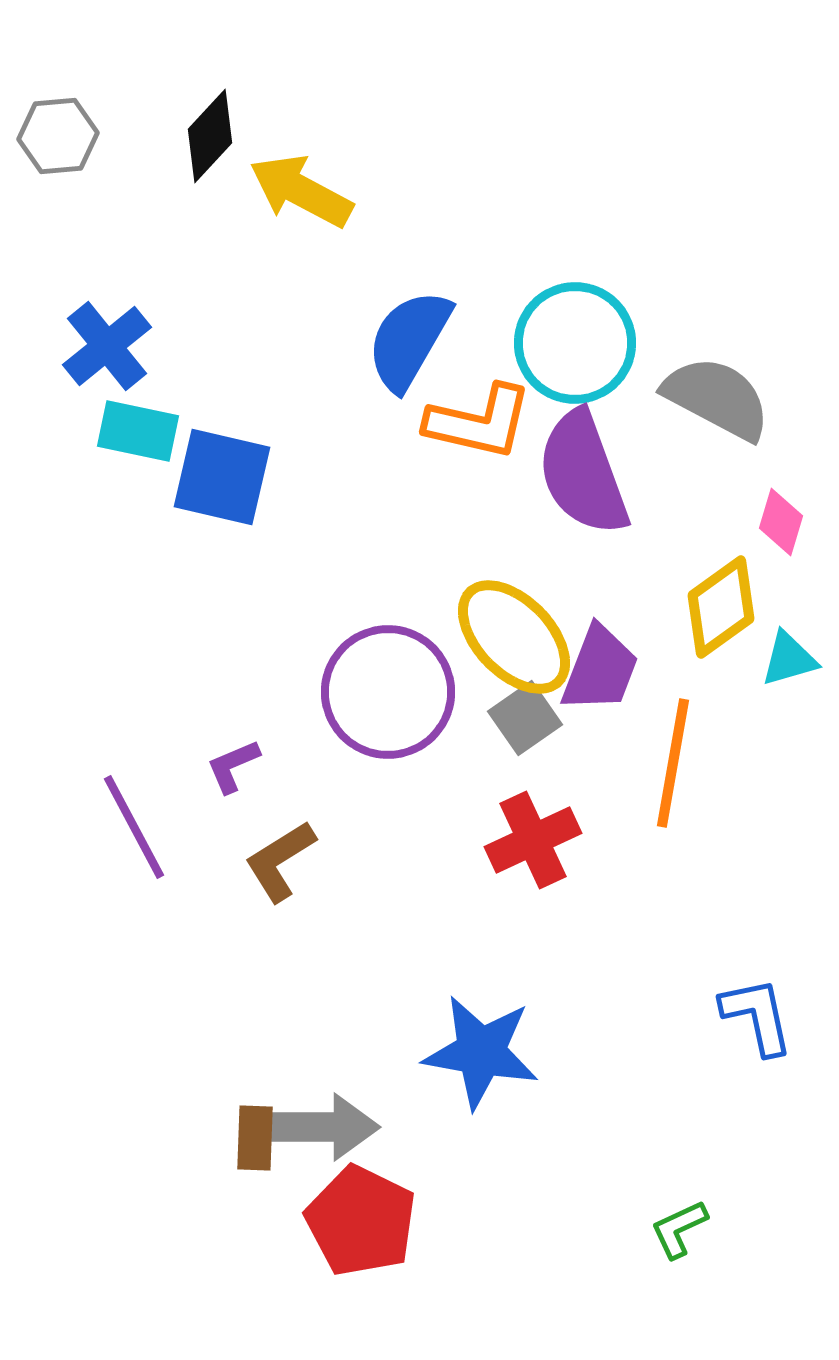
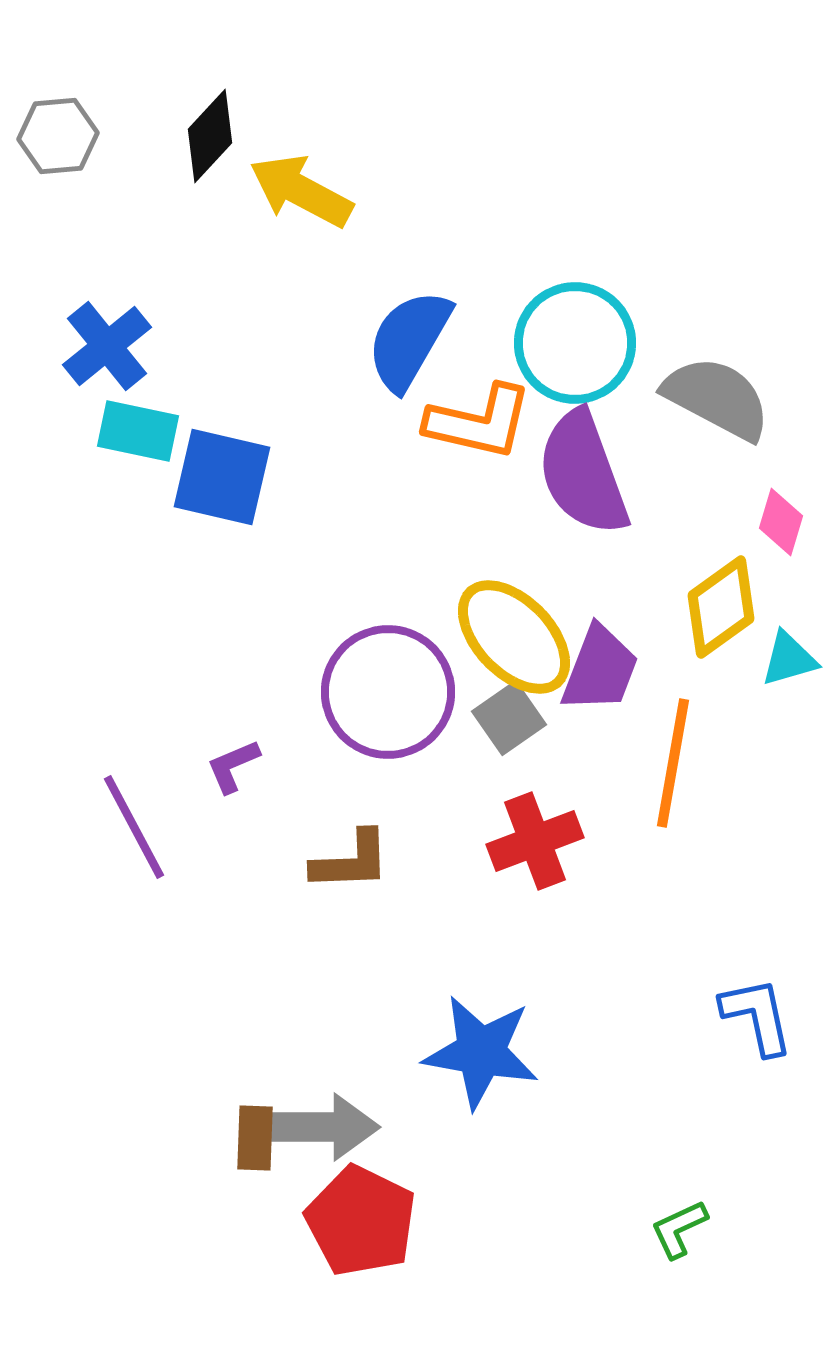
gray square: moved 16 px left
red cross: moved 2 px right, 1 px down; rotated 4 degrees clockwise
brown L-shape: moved 71 px right; rotated 150 degrees counterclockwise
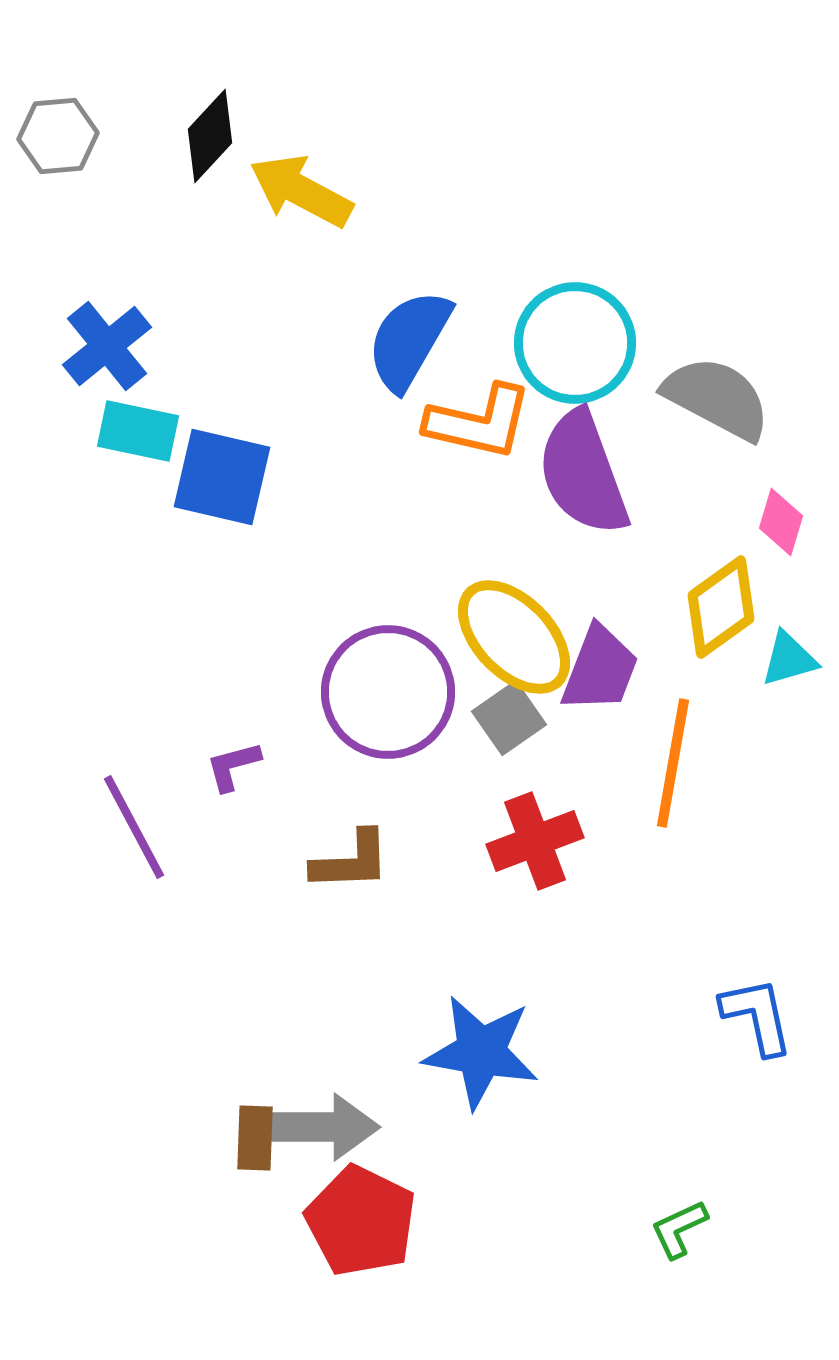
purple L-shape: rotated 8 degrees clockwise
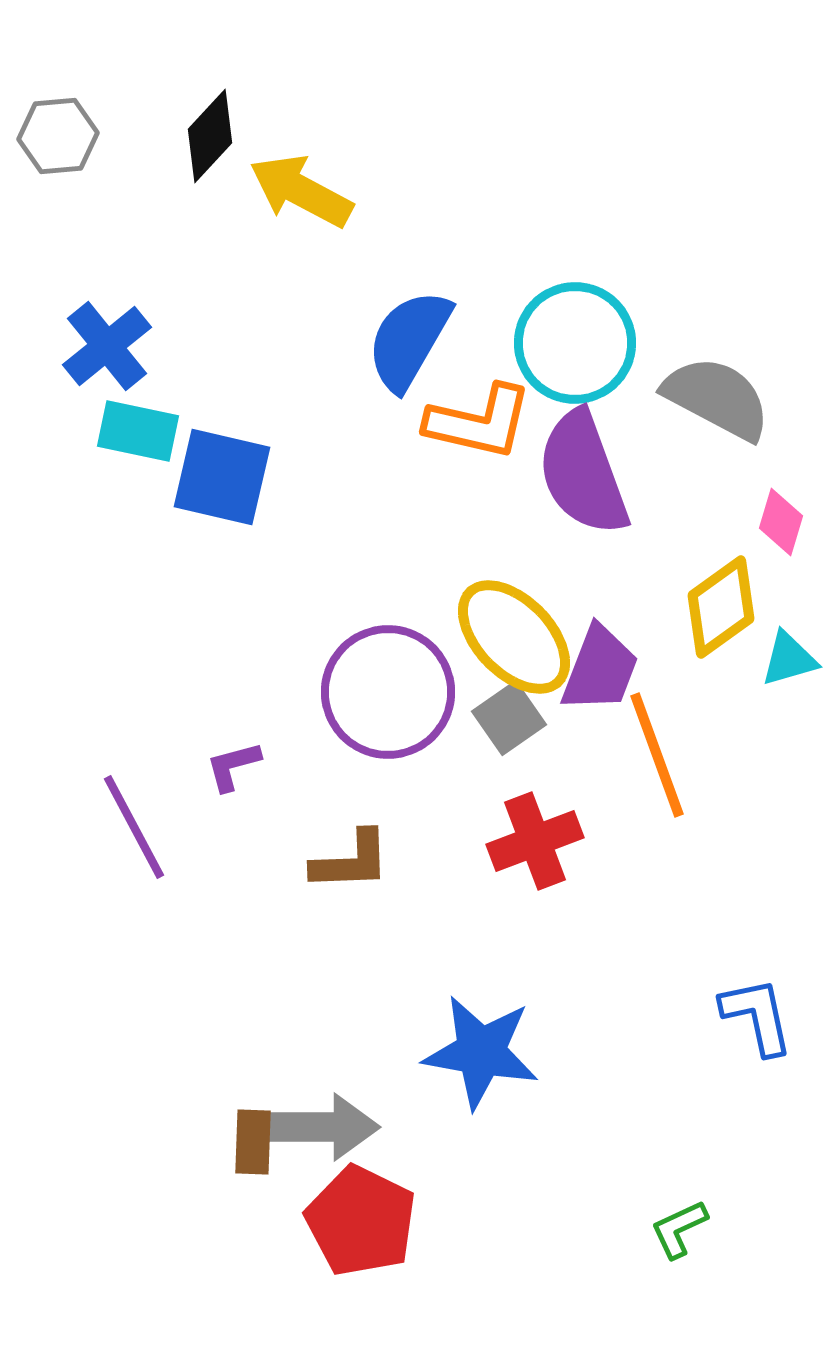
orange line: moved 16 px left, 8 px up; rotated 30 degrees counterclockwise
brown rectangle: moved 2 px left, 4 px down
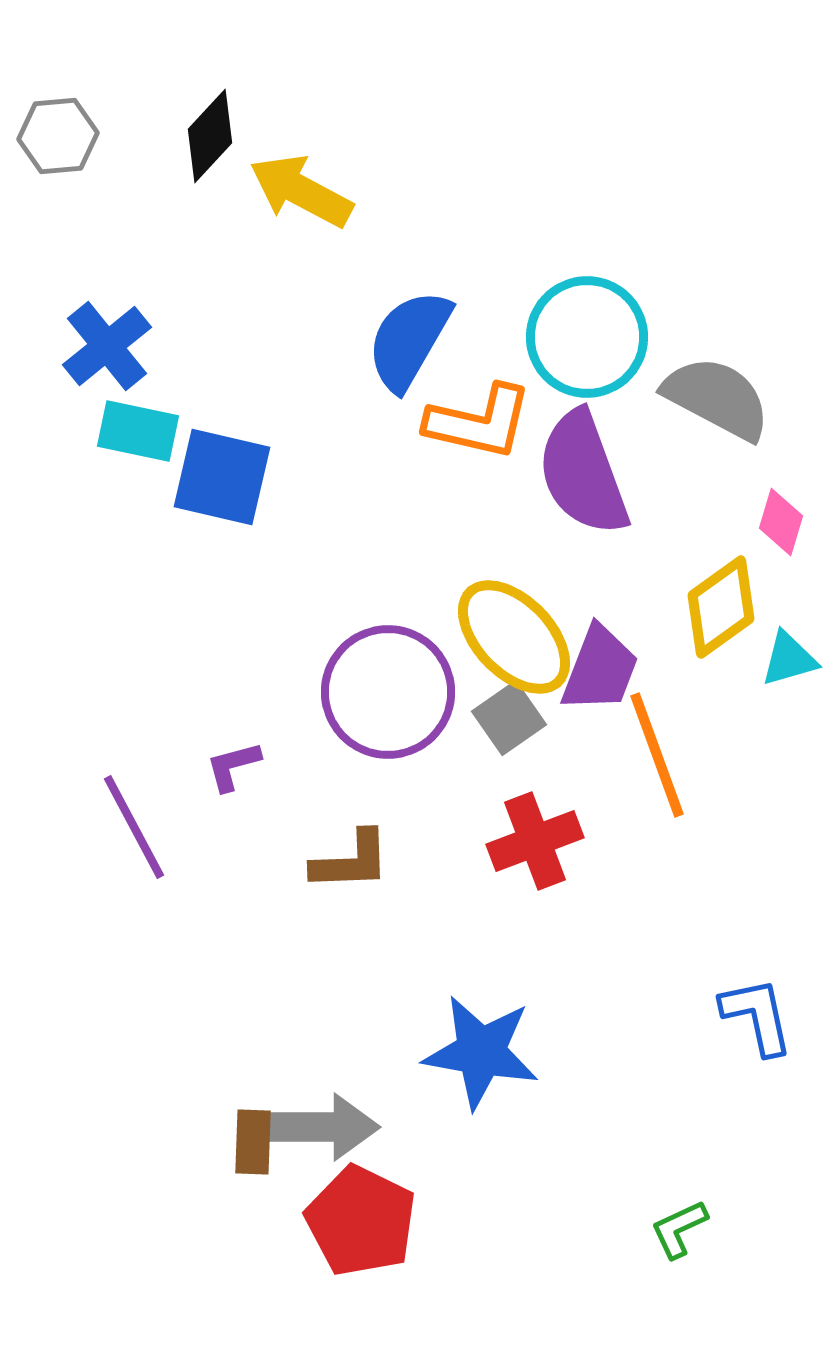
cyan circle: moved 12 px right, 6 px up
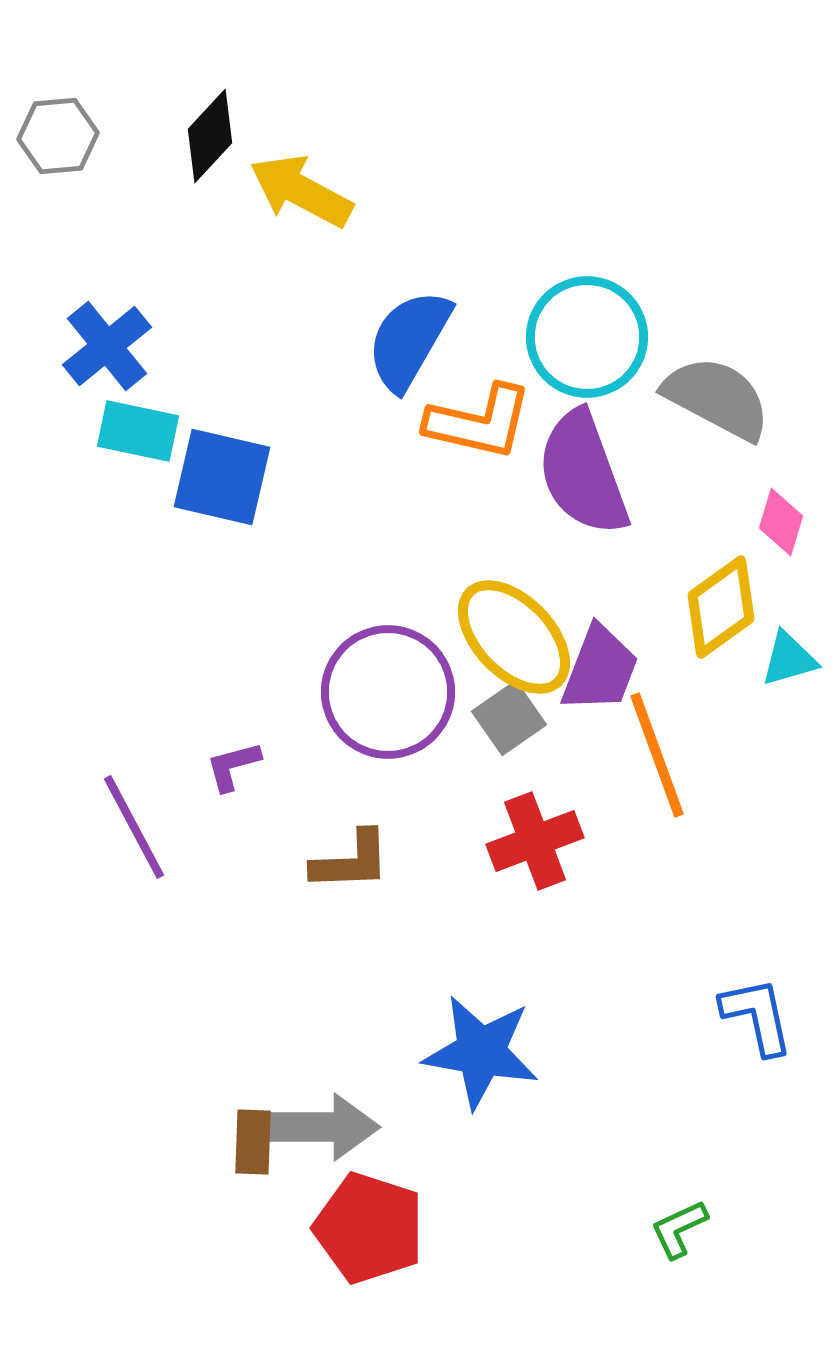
red pentagon: moved 8 px right, 7 px down; rotated 8 degrees counterclockwise
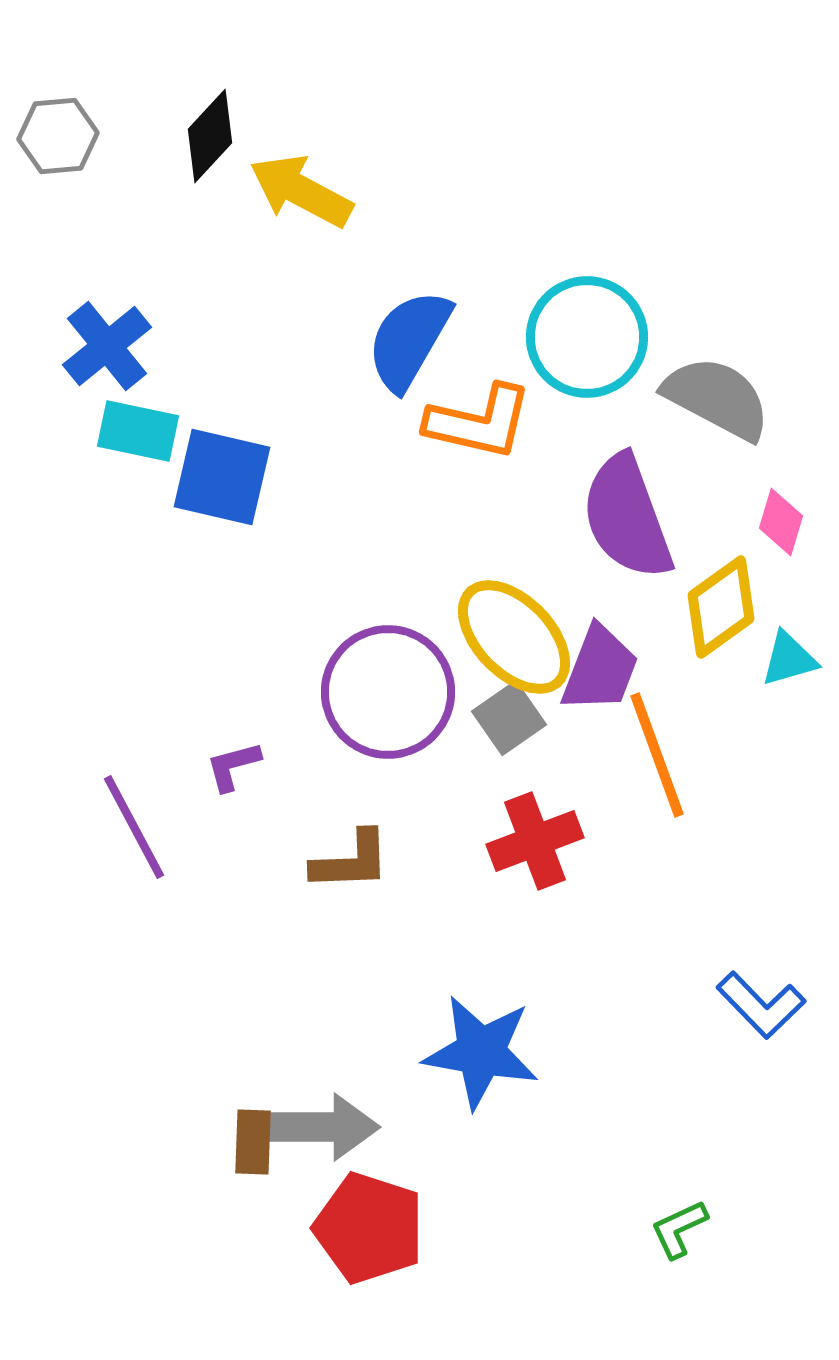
purple semicircle: moved 44 px right, 44 px down
blue L-shape: moved 4 px right, 11 px up; rotated 148 degrees clockwise
